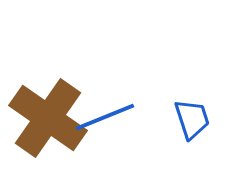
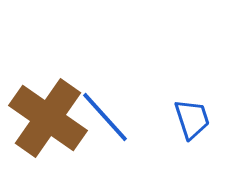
blue line: rotated 70 degrees clockwise
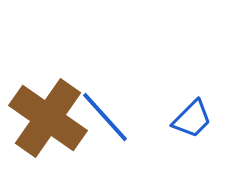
blue trapezoid: rotated 63 degrees clockwise
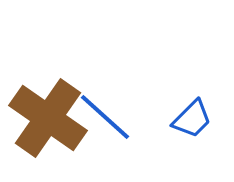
blue line: rotated 6 degrees counterclockwise
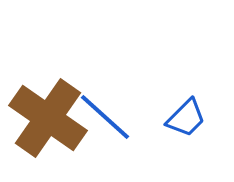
blue trapezoid: moved 6 px left, 1 px up
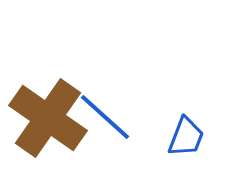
blue trapezoid: moved 19 px down; rotated 24 degrees counterclockwise
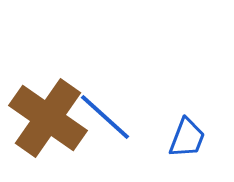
blue trapezoid: moved 1 px right, 1 px down
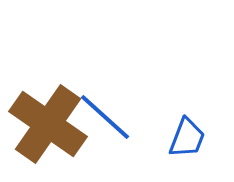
brown cross: moved 6 px down
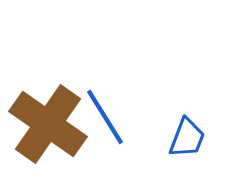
blue line: rotated 16 degrees clockwise
